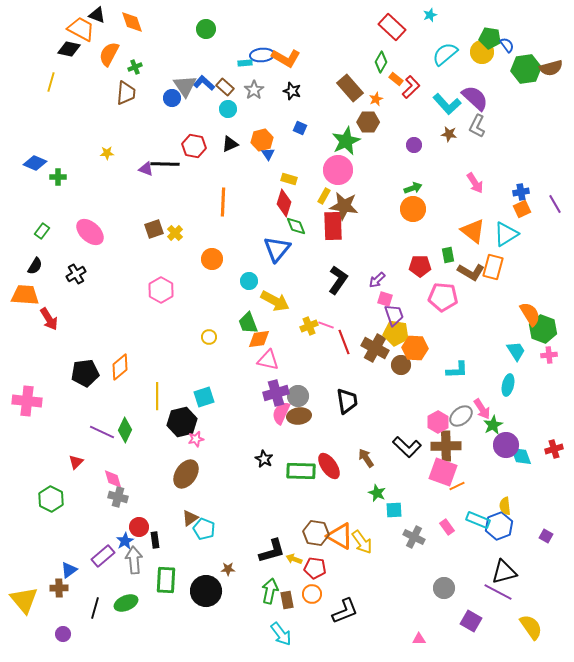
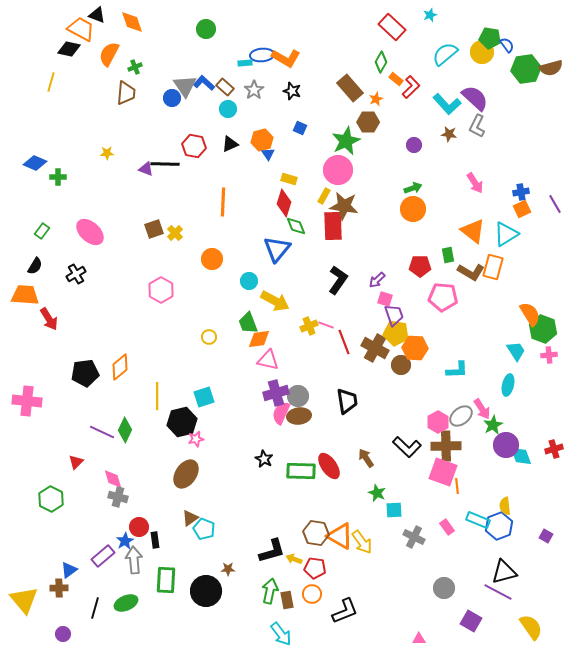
orange line at (457, 486): rotated 70 degrees counterclockwise
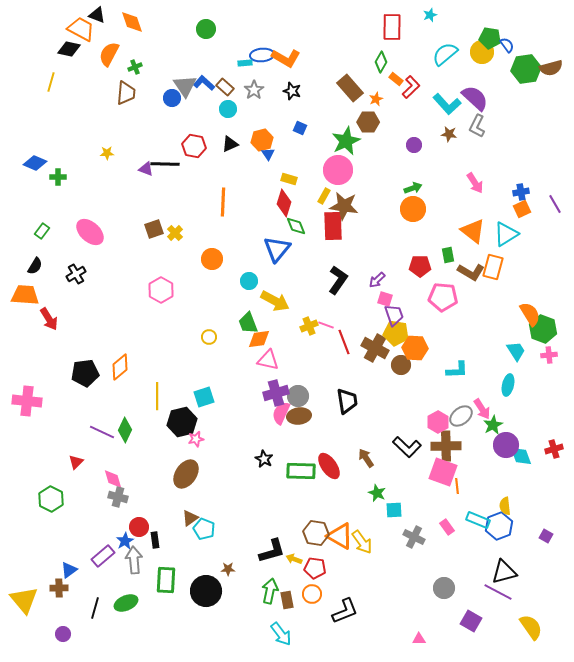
red rectangle at (392, 27): rotated 48 degrees clockwise
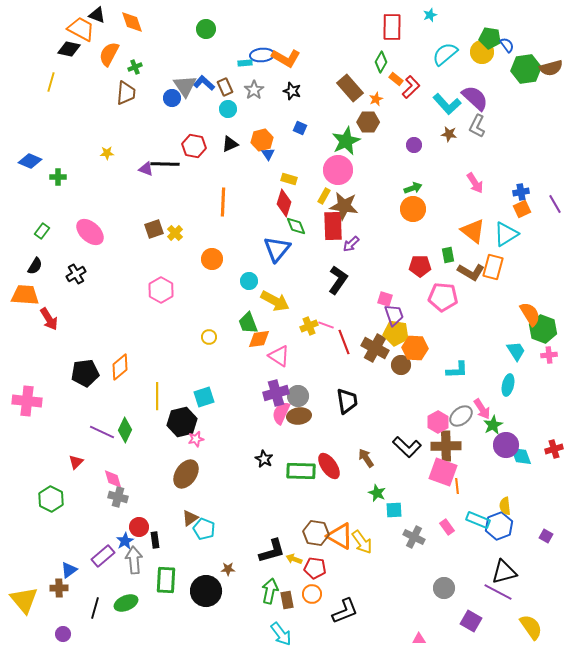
brown rectangle at (225, 87): rotated 24 degrees clockwise
blue diamond at (35, 163): moved 5 px left, 2 px up
purple arrow at (377, 280): moved 26 px left, 36 px up
pink triangle at (268, 360): moved 11 px right, 4 px up; rotated 20 degrees clockwise
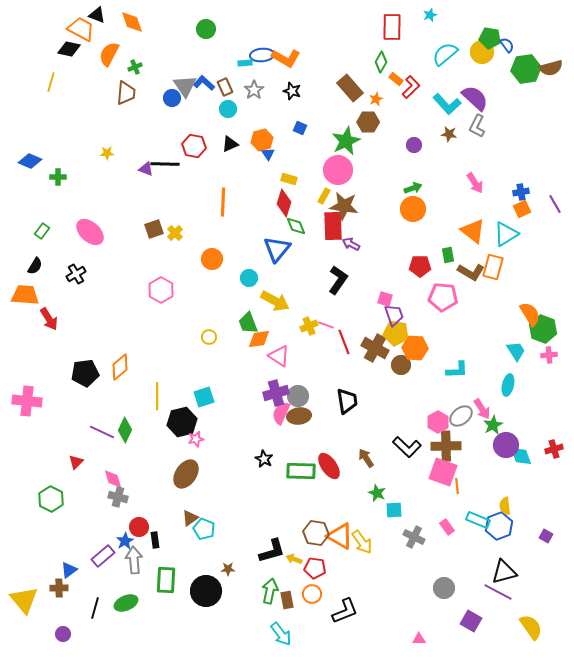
purple arrow at (351, 244): rotated 72 degrees clockwise
cyan circle at (249, 281): moved 3 px up
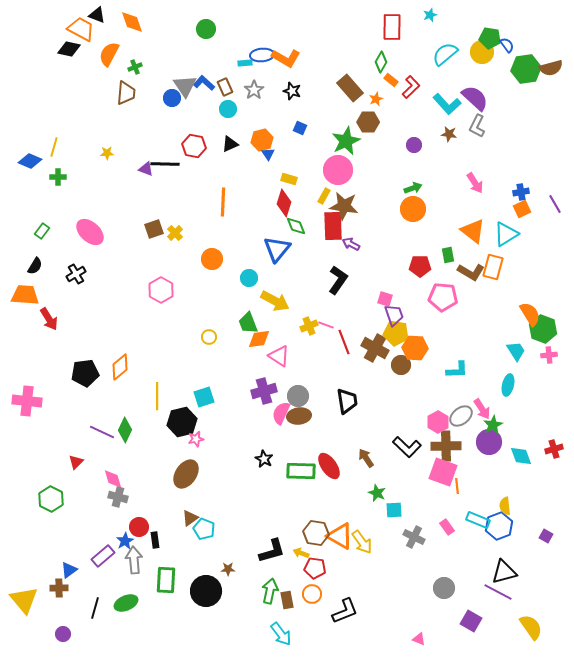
orange rectangle at (396, 79): moved 5 px left, 1 px down
yellow line at (51, 82): moved 3 px right, 65 px down
purple cross at (276, 393): moved 12 px left, 2 px up
purple circle at (506, 445): moved 17 px left, 3 px up
yellow arrow at (294, 559): moved 7 px right, 6 px up
pink triangle at (419, 639): rotated 24 degrees clockwise
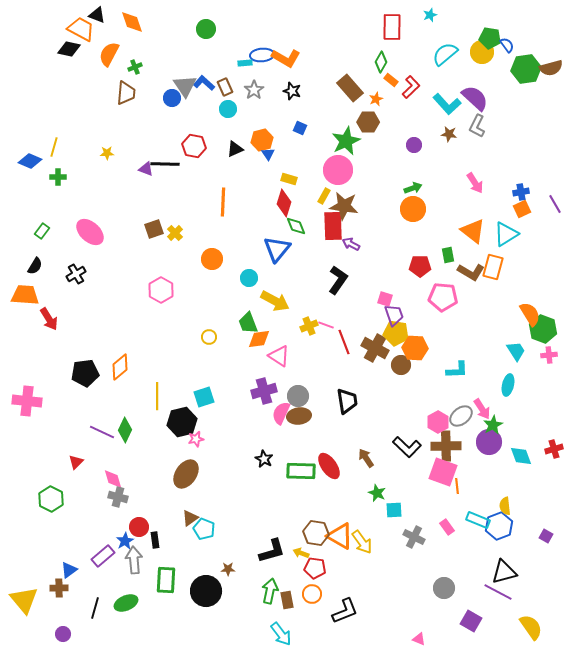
black triangle at (230, 144): moved 5 px right, 5 px down
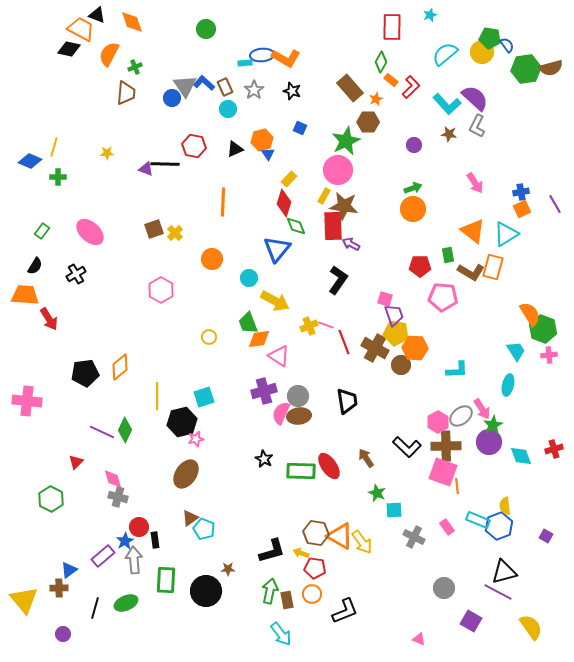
yellow rectangle at (289, 179): rotated 63 degrees counterclockwise
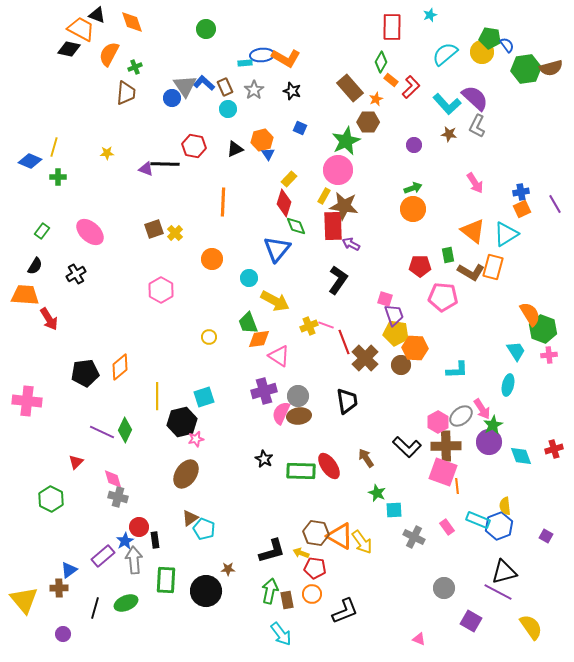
brown cross at (375, 348): moved 10 px left, 10 px down; rotated 16 degrees clockwise
